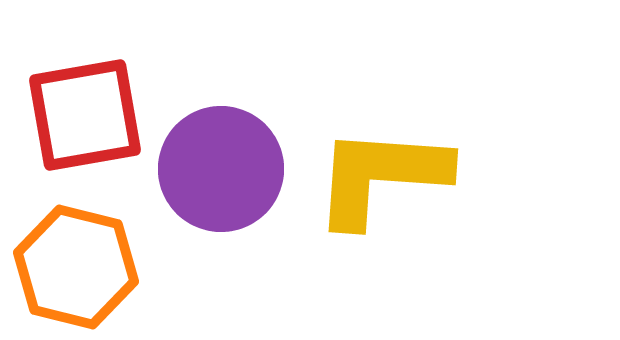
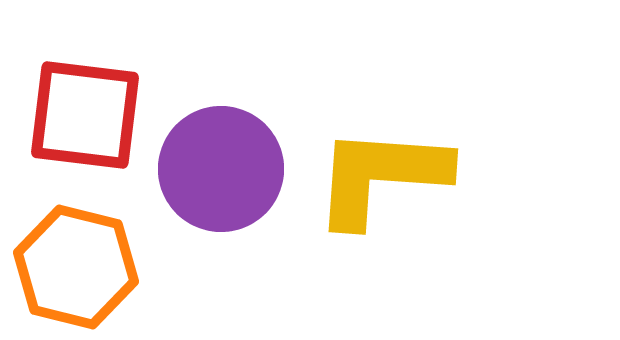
red square: rotated 17 degrees clockwise
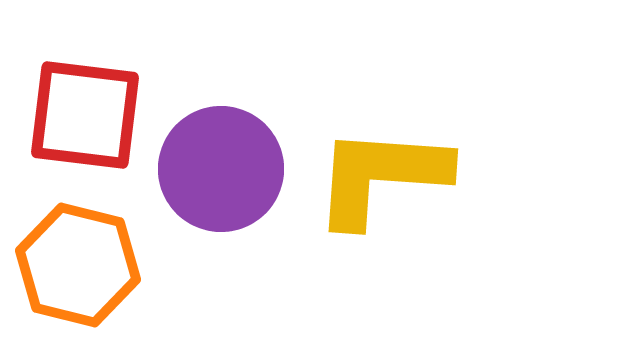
orange hexagon: moved 2 px right, 2 px up
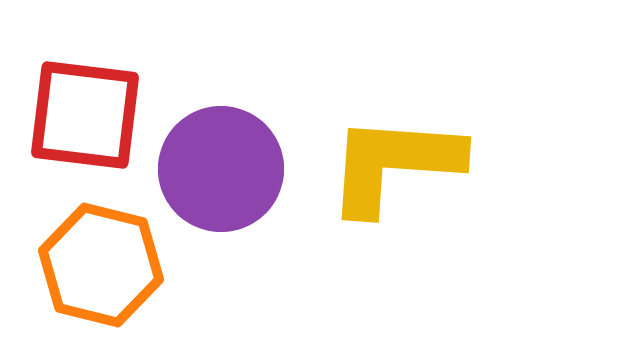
yellow L-shape: moved 13 px right, 12 px up
orange hexagon: moved 23 px right
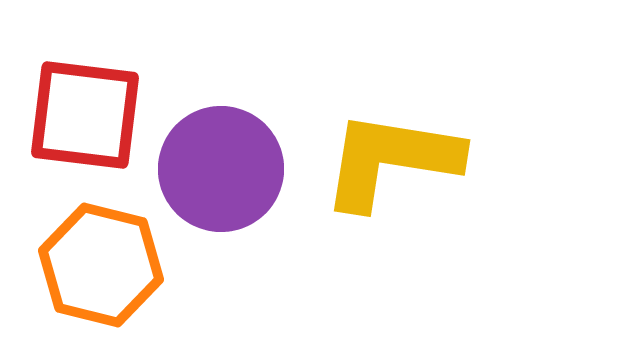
yellow L-shape: moved 3 px left, 4 px up; rotated 5 degrees clockwise
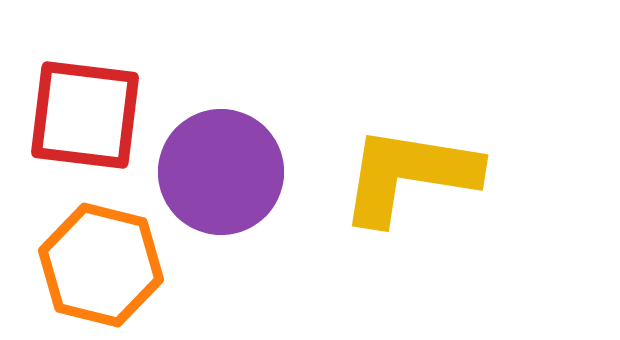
yellow L-shape: moved 18 px right, 15 px down
purple circle: moved 3 px down
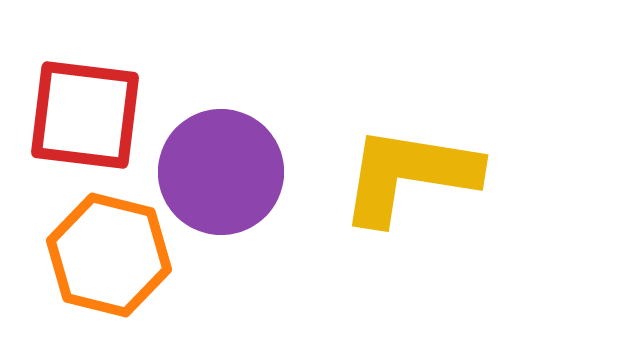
orange hexagon: moved 8 px right, 10 px up
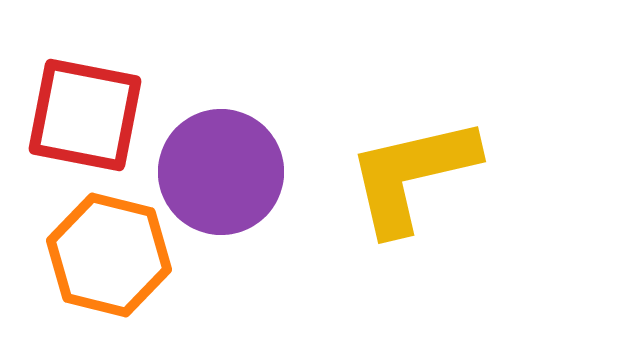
red square: rotated 4 degrees clockwise
yellow L-shape: moved 3 px right; rotated 22 degrees counterclockwise
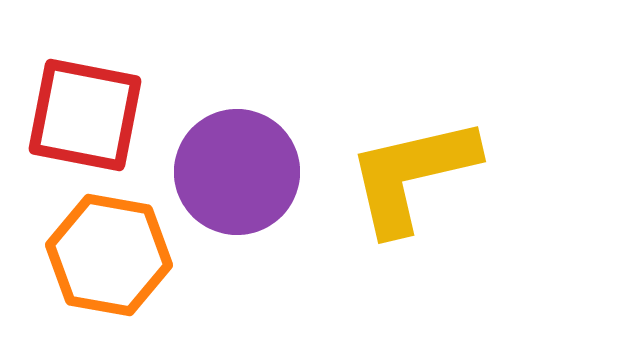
purple circle: moved 16 px right
orange hexagon: rotated 4 degrees counterclockwise
